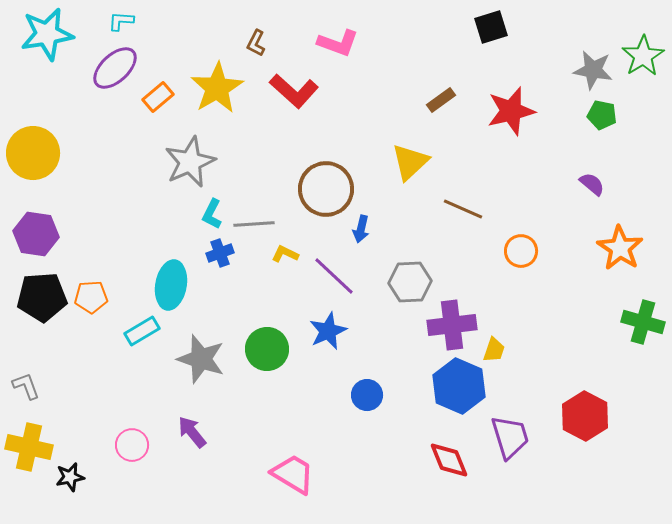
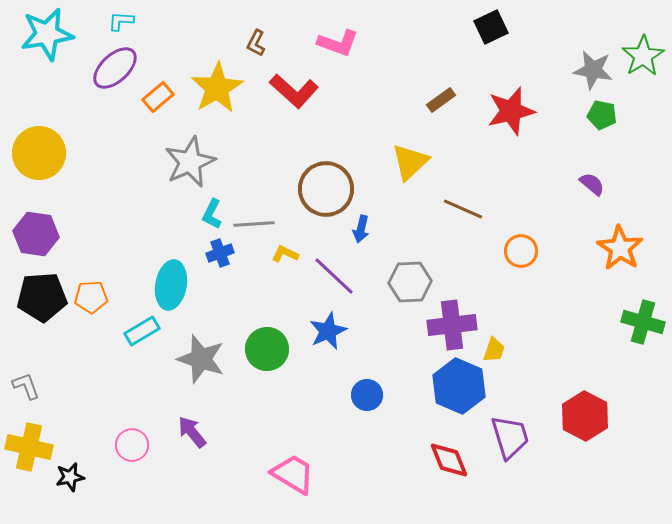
black square at (491, 27): rotated 8 degrees counterclockwise
yellow circle at (33, 153): moved 6 px right
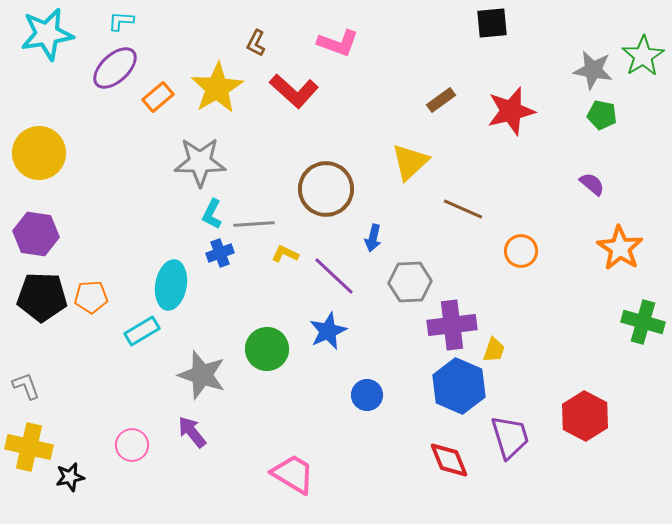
black square at (491, 27): moved 1 px right, 4 px up; rotated 20 degrees clockwise
gray star at (190, 162): moved 10 px right; rotated 24 degrees clockwise
blue arrow at (361, 229): moved 12 px right, 9 px down
black pentagon at (42, 297): rotated 6 degrees clockwise
gray star at (201, 359): moved 1 px right, 16 px down
